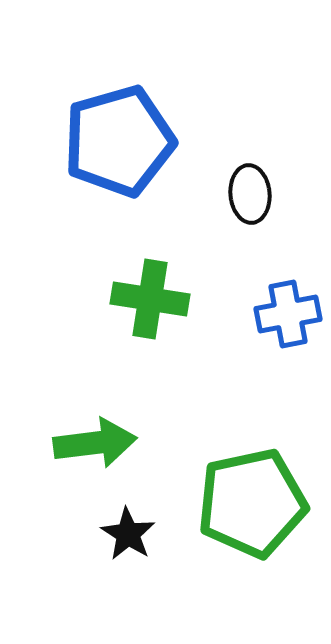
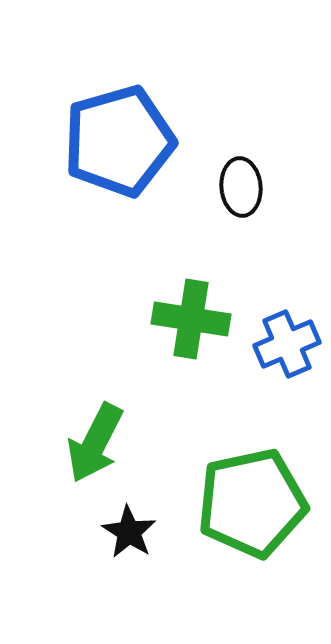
black ellipse: moved 9 px left, 7 px up
green cross: moved 41 px right, 20 px down
blue cross: moved 1 px left, 30 px down; rotated 12 degrees counterclockwise
green arrow: rotated 124 degrees clockwise
black star: moved 1 px right, 2 px up
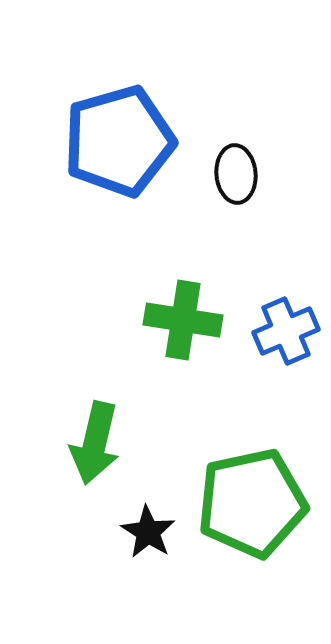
black ellipse: moved 5 px left, 13 px up
green cross: moved 8 px left, 1 px down
blue cross: moved 1 px left, 13 px up
green arrow: rotated 14 degrees counterclockwise
black star: moved 19 px right
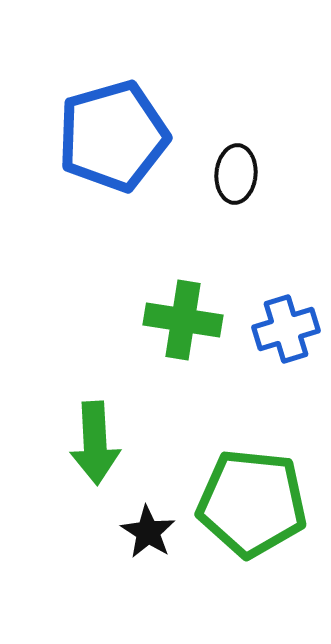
blue pentagon: moved 6 px left, 5 px up
black ellipse: rotated 10 degrees clockwise
blue cross: moved 2 px up; rotated 6 degrees clockwise
green arrow: rotated 16 degrees counterclockwise
green pentagon: rotated 18 degrees clockwise
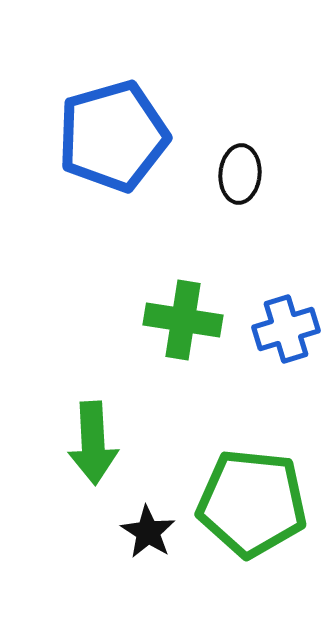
black ellipse: moved 4 px right
green arrow: moved 2 px left
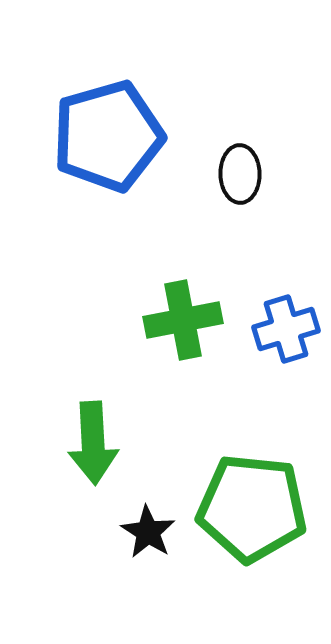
blue pentagon: moved 5 px left
black ellipse: rotated 6 degrees counterclockwise
green cross: rotated 20 degrees counterclockwise
green pentagon: moved 5 px down
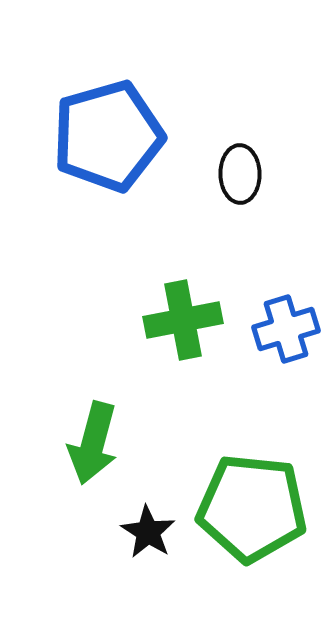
green arrow: rotated 18 degrees clockwise
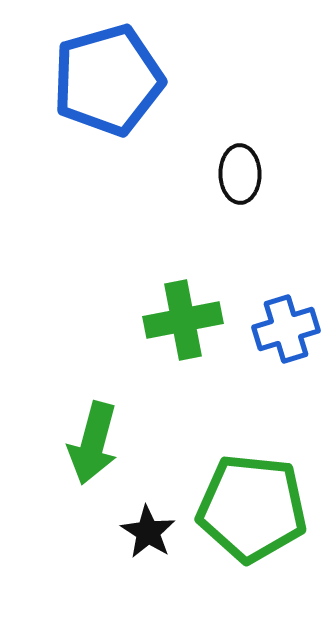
blue pentagon: moved 56 px up
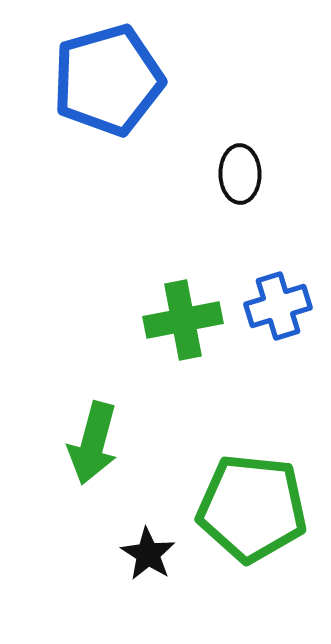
blue cross: moved 8 px left, 23 px up
black star: moved 22 px down
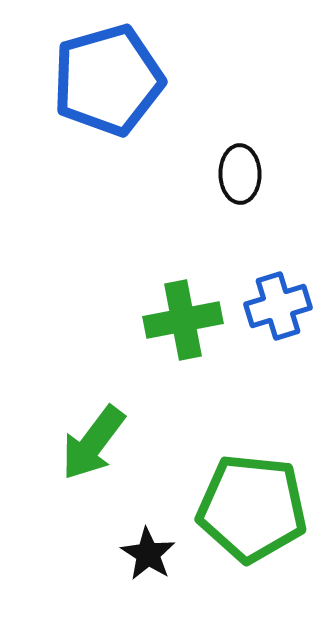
green arrow: rotated 22 degrees clockwise
